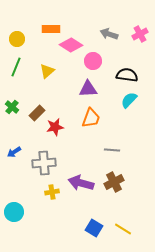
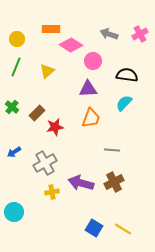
cyan semicircle: moved 5 px left, 3 px down
gray cross: moved 1 px right; rotated 25 degrees counterclockwise
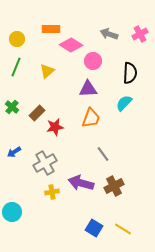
black semicircle: moved 3 px right, 2 px up; rotated 85 degrees clockwise
gray line: moved 9 px left, 4 px down; rotated 49 degrees clockwise
brown cross: moved 4 px down
cyan circle: moved 2 px left
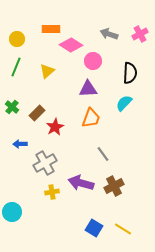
red star: rotated 18 degrees counterclockwise
blue arrow: moved 6 px right, 8 px up; rotated 32 degrees clockwise
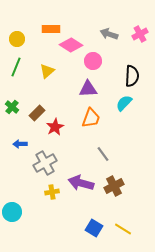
black semicircle: moved 2 px right, 3 px down
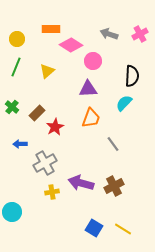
gray line: moved 10 px right, 10 px up
